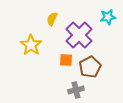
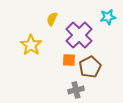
orange square: moved 3 px right
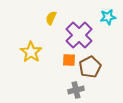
yellow semicircle: moved 1 px left, 1 px up
yellow star: moved 7 px down
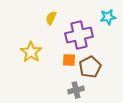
purple cross: rotated 32 degrees clockwise
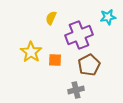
purple cross: rotated 8 degrees counterclockwise
orange square: moved 14 px left
brown pentagon: moved 1 px left, 2 px up
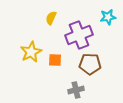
yellow star: rotated 10 degrees clockwise
brown pentagon: moved 1 px right, 1 px up; rotated 30 degrees clockwise
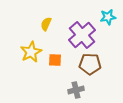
yellow semicircle: moved 5 px left, 6 px down
purple cross: moved 3 px right; rotated 20 degrees counterclockwise
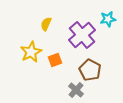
cyan star: moved 2 px down
orange square: rotated 24 degrees counterclockwise
brown pentagon: moved 6 px down; rotated 25 degrees clockwise
gray cross: rotated 35 degrees counterclockwise
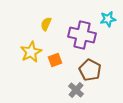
purple cross: rotated 36 degrees counterclockwise
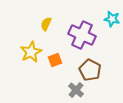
cyan star: moved 4 px right; rotated 21 degrees clockwise
purple cross: rotated 12 degrees clockwise
